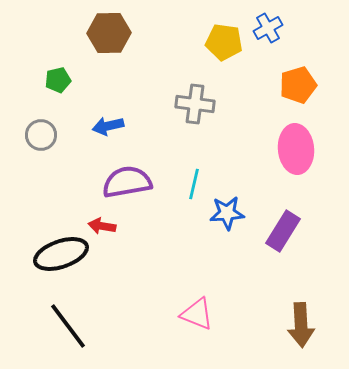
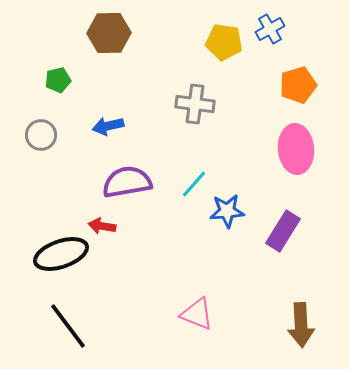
blue cross: moved 2 px right, 1 px down
cyan line: rotated 28 degrees clockwise
blue star: moved 2 px up
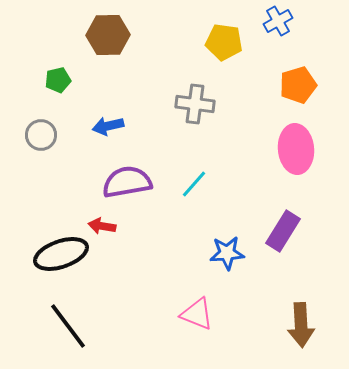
blue cross: moved 8 px right, 8 px up
brown hexagon: moved 1 px left, 2 px down
blue star: moved 42 px down
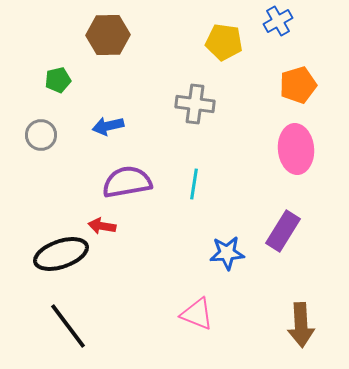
cyan line: rotated 32 degrees counterclockwise
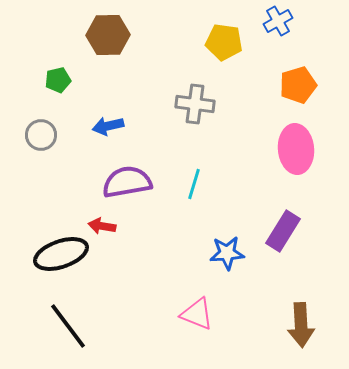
cyan line: rotated 8 degrees clockwise
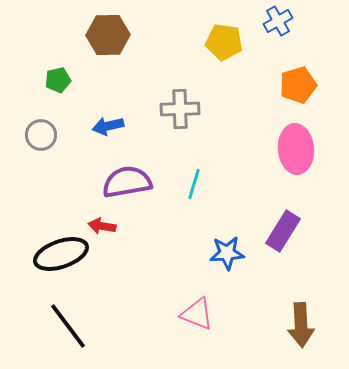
gray cross: moved 15 px left, 5 px down; rotated 9 degrees counterclockwise
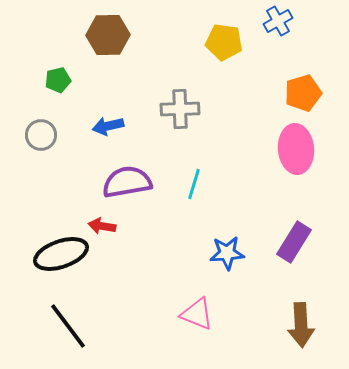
orange pentagon: moved 5 px right, 8 px down
purple rectangle: moved 11 px right, 11 px down
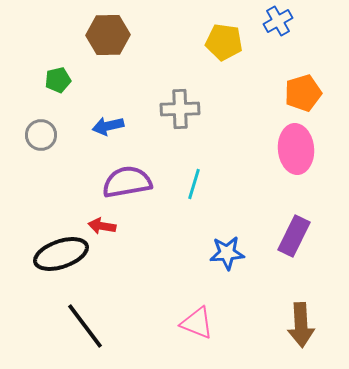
purple rectangle: moved 6 px up; rotated 6 degrees counterclockwise
pink triangle: moved 9 px down
black line: moved 17 px right
